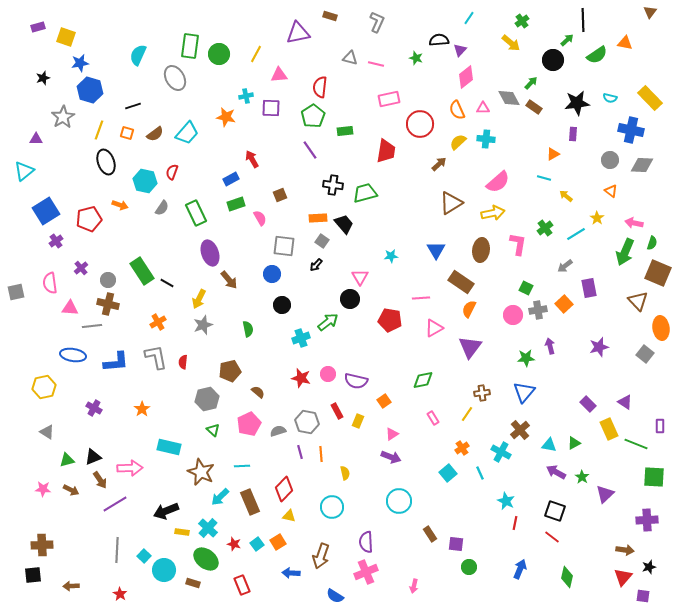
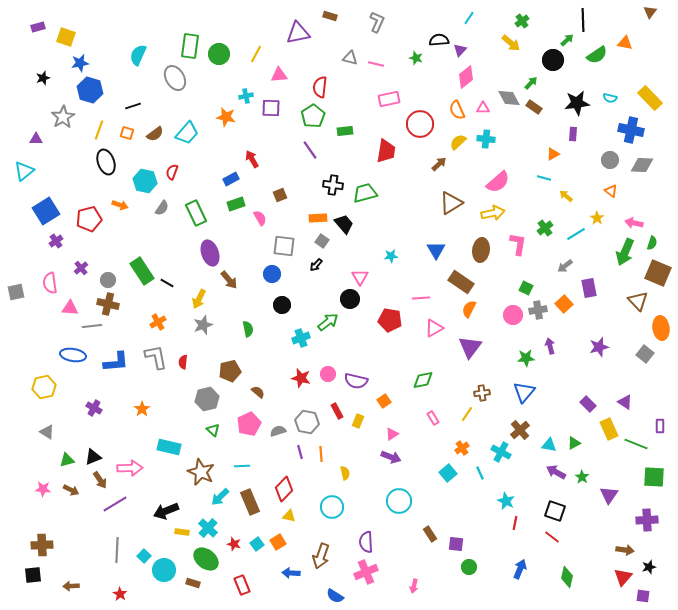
purple triangle at (605, 494): moved 4 px right, 1 px down; rotated 12 degrees counterclockwise
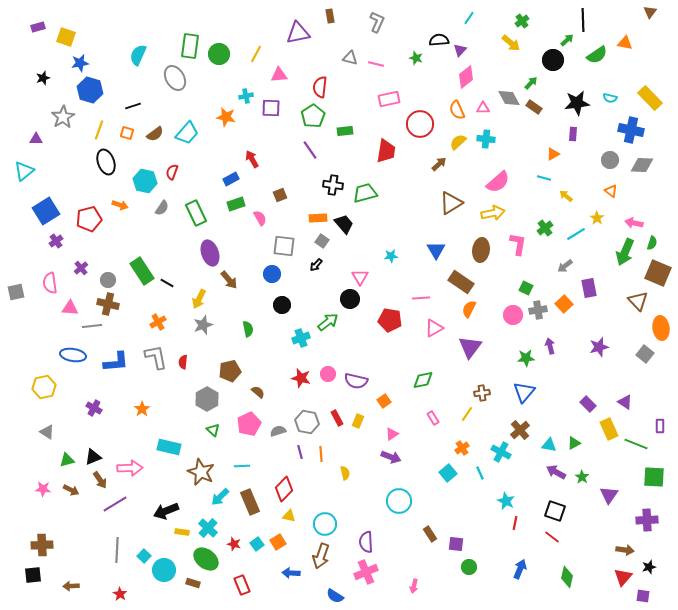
brown rectangle at (330, 16): rotated 64 degrees clockwise
gray hexagon at (207, 399): rotated 15 degrees counterclockwise
red rectangle at (337, 411): moved 7 px down
cyan circle at (332, 507): moved 7 px left, 17 px down
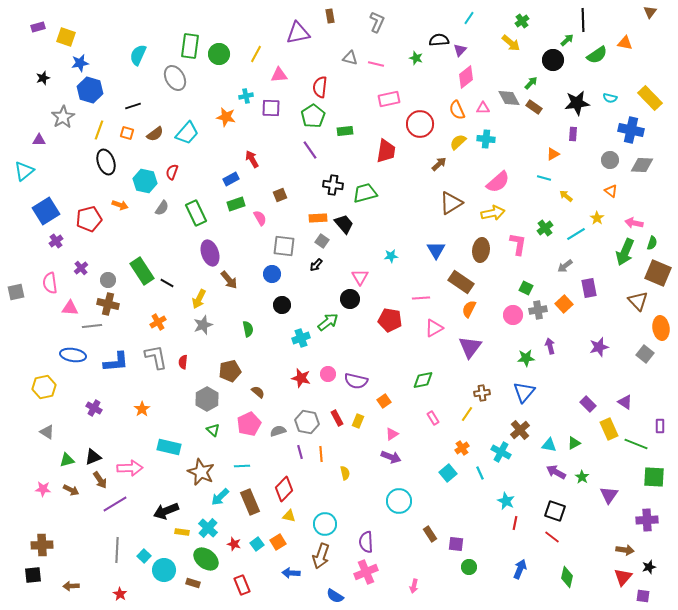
purple triangle at (36, 139): moved 3 px right, 1 px down
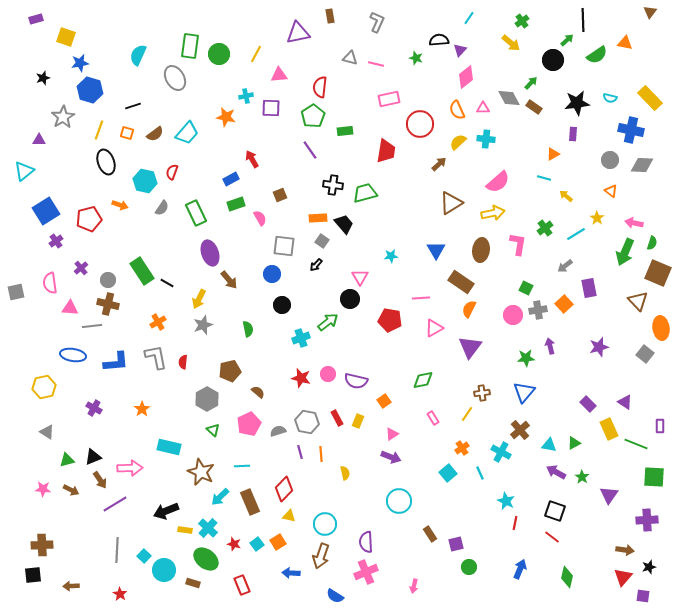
purple rectangle at (38, 27): moved 2 px left, 8 px up
yellow rectangle at (182, 532): moved 3 px right, 2 px up
purple square at (456, 544): rotated 21 degrees counterclockwise
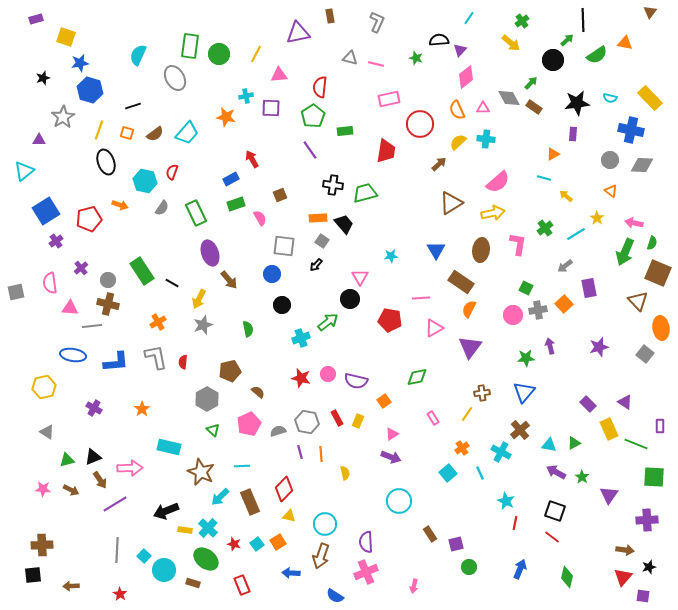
black line at (167, 283): moved 5 px right
green diamond at (423, 380): moved 6 px left, 3 px up
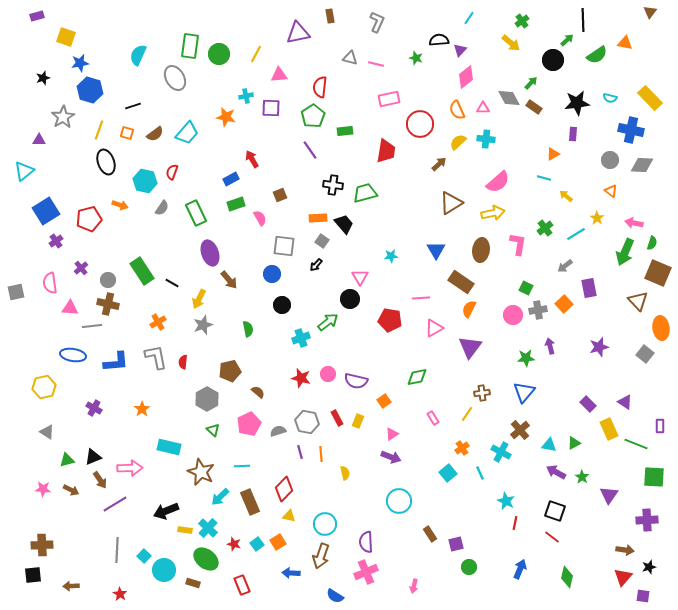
purple rectangle at (36, 19): moved 1 px right, 3 px up
